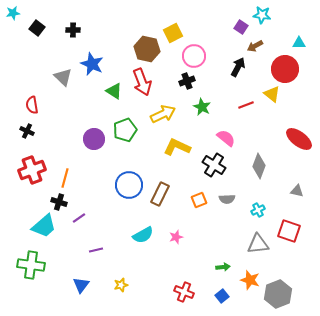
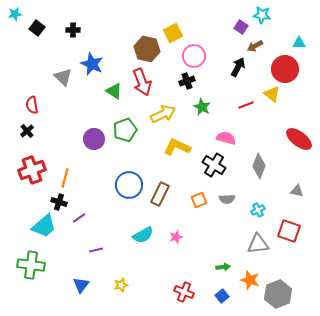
cyan star at (13, 13): moved 2 px right, 1 px down
black cross at (27, 131): rotated 24 degrees clockwise
pink semicircle at (226, 138): rotated 24 degrees counterclockwise
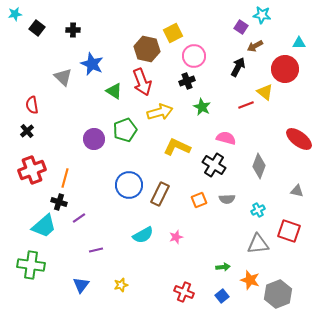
yellow triangle at (272, 94): moved 7 px left, 2 px up
yellow arrow at (163, 114): moved 3 px left, 2 px up; rotated 10 degrees clockwise
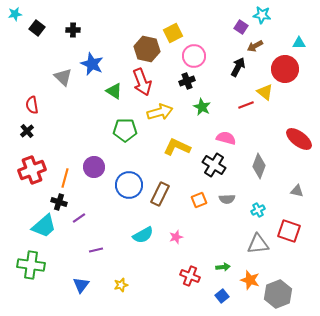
green pentagon at (125, 130): rotated 20 degrees clockwise
purple circle at (94, 139): moved 28 px down
red cross at (184, 292): moved 6 px right, 16 px up
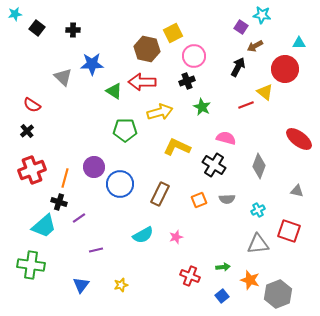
blue star at (92, 64): rotated 25 degrees counterclockwise
red arrow at (142, 82): rotated 112 degrees clockwise
red semicircle at (32, 105): rotated 48 degrees counterclockwise
blue circle at (129, 185): moved 9 px left, 1 px up
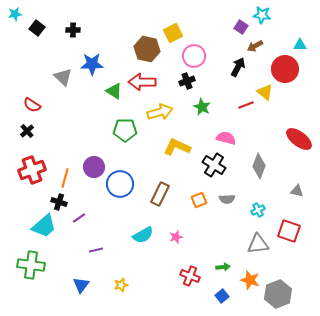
cyan triangle at (299, 43): moved 1 px right, 2 px down
